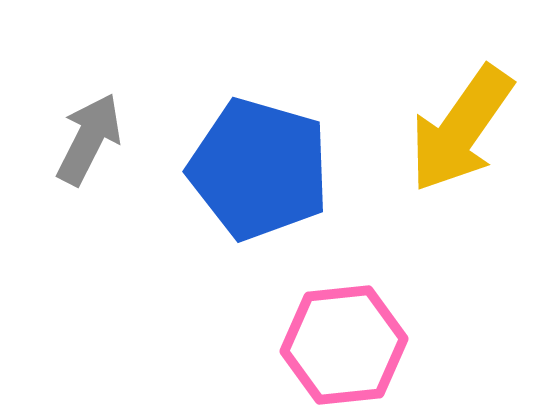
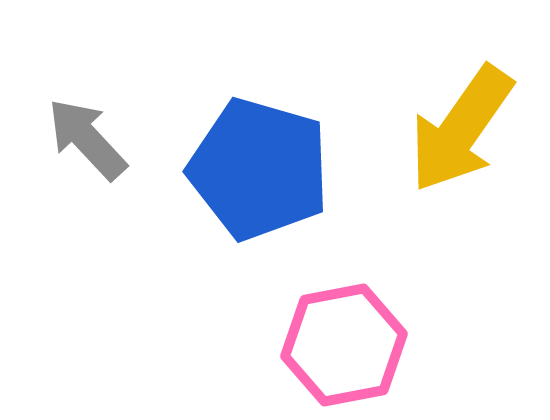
gray arrow: moved 2 px left; rotated 70 degrees counterclockwise
pink hexagon: rotated 5 degrees counterclockwise
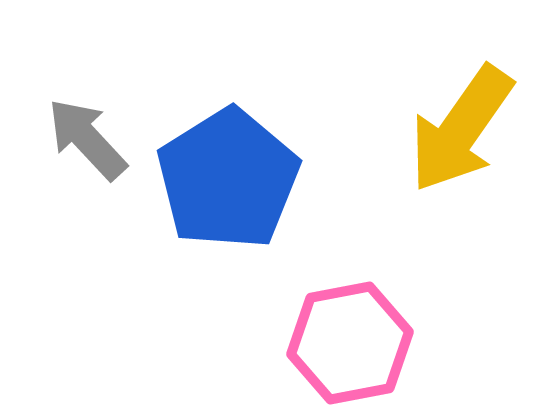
blue pentagon: moved 31 px left, 10 px down; rotated 24 degrees clockwise
pink hexagon: moved 6 px right, 2 px up
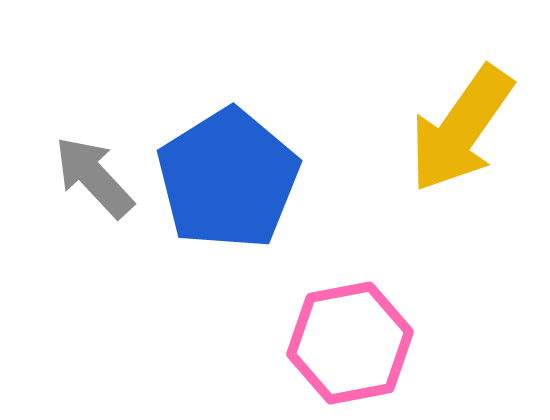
gray arrow: moved 7 px right, 38 px down
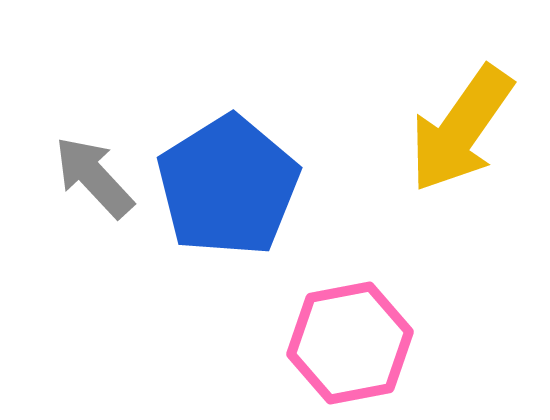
blue pentagon: moved 7 px down
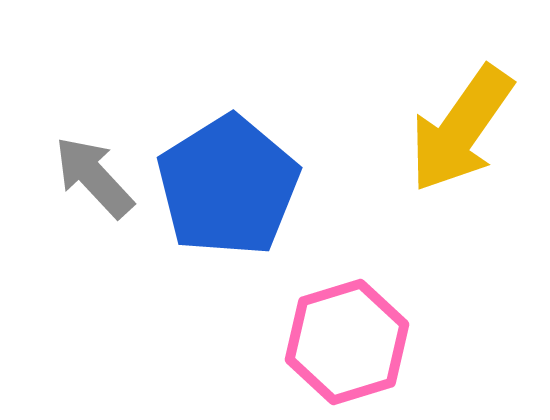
pink hexagon: moved 3 px left, 1 px up; rotated 6 degrees counterclockwise
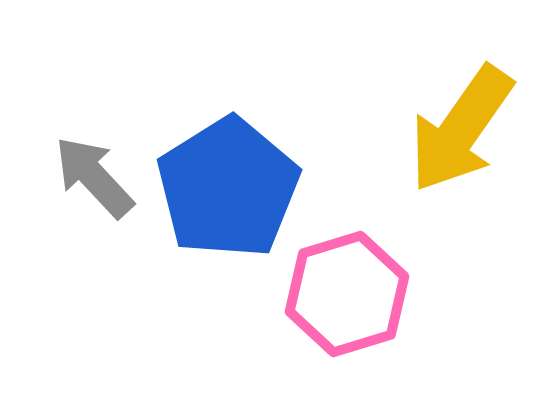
blue pentagon: moved 2 px down
pink hexagon: moved 48 px up
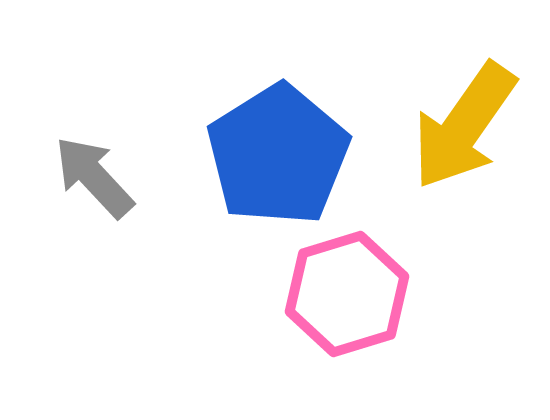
yellow arrow: moved 3 px right, 3 px up
blue pentagon: moved 50 px right, 33 px up
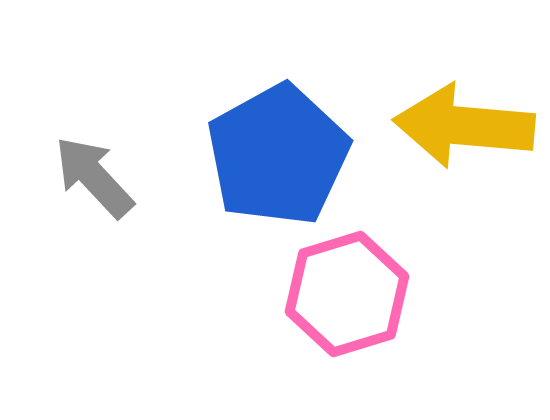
yellow arrow: rotated 60 degrees clockwise
blue pentagon: rotated 3 degrees clockwise
